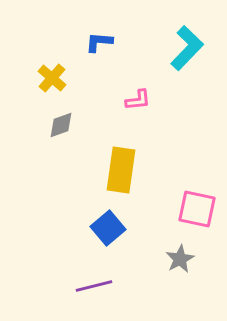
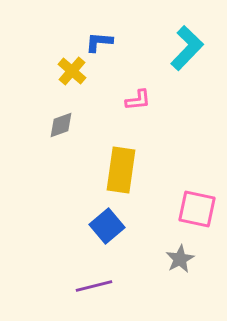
yellow cross: moved 20 px right, 7 px up
blue square: moved 1 px left, 2 px up
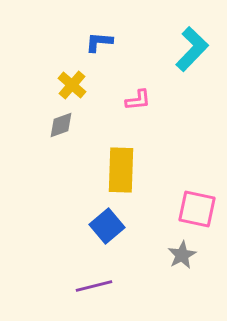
cyan L-shape: moved 5 px right, 1 px down
yellow cross: moved 14 px down
yellow rectangle: rotated 6 degrees counterclockwise
gray star: moved 2 px right, 4 px up
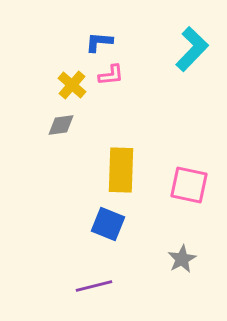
pink L-shape: moved 27 px left, 25 px up
gray diamond: rotated 12 degrees clockwise
pink square: moved 8 px left, 24 px up
blue square: moved 1 px right, 2 px up; rotated 28 degrees counterclockwise
gray star: moved 4 px down
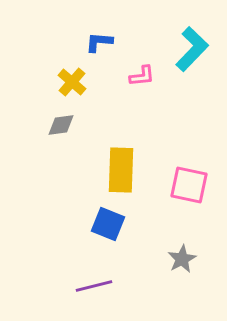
pink L-shape: moved 31 px right, 1 px down
yellow cross: moved 3 px up
